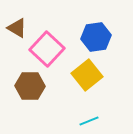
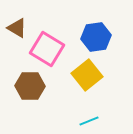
pink square: rotated 12 degrees counterclockwise
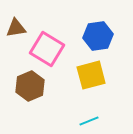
brown triangle: moved 1 px left; rotated 40 degrees counterclockwise
blue hexagon: moved 2 px right, 1 px up
yellow square: moved 4 px right; rotated 24 degrees clockwise
brown hexagon: rotated 24 degrees counterclockwise
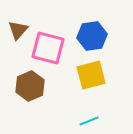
brown triangle: moved 2 px right, 2 px down; rotated 40 degrees counterclockwise
blue hexagon: moved 6 px left
pink square: moved 1 px right, 1 px up; rotated 16 degrees counterclockwise
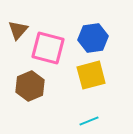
blue hexagon: moved 1 px right, 2 px down
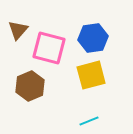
pink square: moved 1 px right
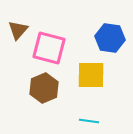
blue hexagon: moved 17 px right; rotated 16 degrees clockwise
yellow square: rotated 16 degrees clockwise
brown hexagon: moved 14 px right, 2 px down
cyan line: rotated 30 degrees clockwise
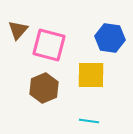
pink square: moved 3 px up
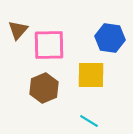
pink square: rotated 16 degrees counterclockwise
cyan line: rotated 24 degrees clockwise
